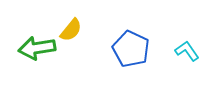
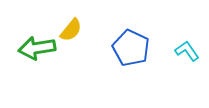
blue pentagon: moved 1 px up
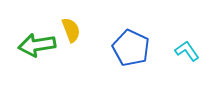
yellow semicircle: rotated 60 degrees counterclockwise
green arrow: moved 3 px up
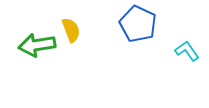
blue pentagon: moved 7 px right, 24 px up
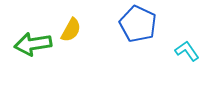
yellow semicircle: rotated 50 degrees clockwise
green arrow: moved 4 px left, 1 px up
